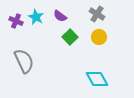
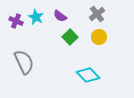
gray cross: rotated 21 degrees clockwise
gray semicircle: moved 1 px down
cyan diamond: moved 9 px left, 4 px up; rotated 15 degrees counterclockwise
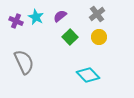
purple semicircle: rotated 104 degrees clockwise
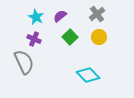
purple cross: moved 18 px right, 18 px down
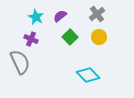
purple cross: moved 3 px left
gray semicircle: moved 4 px left
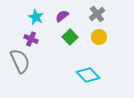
purple semicircle: moved 2 px right
gray semicircle: moved 1 px up
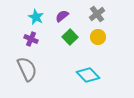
yellow circle: moved 1 px left
gray semicircle: moved 7 px right, 8 px down
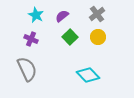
cyan star: moved 2 px up
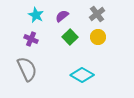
cyan diamond: moved 6 px left; rotated 15 degrees counterclockwise
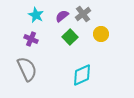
gray cross: moved 14 px left
yellow circle: moved 3 px right, 3 px up
cyan diamond: rotated 55 degrees counterclockwise
